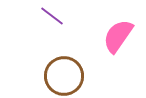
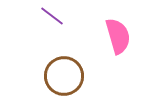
pink semicircle: rotated 129 degrees clockwise
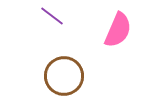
pink semicircle: moved 6 px up; rotated 39 degrees clockwise
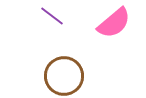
pink semicircle: moved 4 px left, 7 px up; rotated 27 degrees clockwise
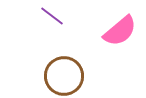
pink semicircle: moved 6 px right, 8 px down
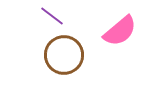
brown circle: moved 21 px up
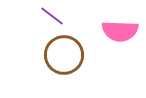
pink semicircle: rotated 42 degrees clockwise
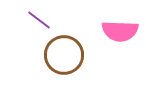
purple line: moved 13 px left, 4 px down
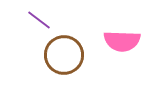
pink semicircle: moved 2 px right, 10 px down
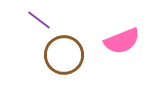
pink semicircle: rotated 24 degrees counterclockwise
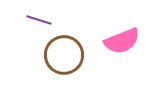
purple line: rotated 20 degrees counterclockwise
